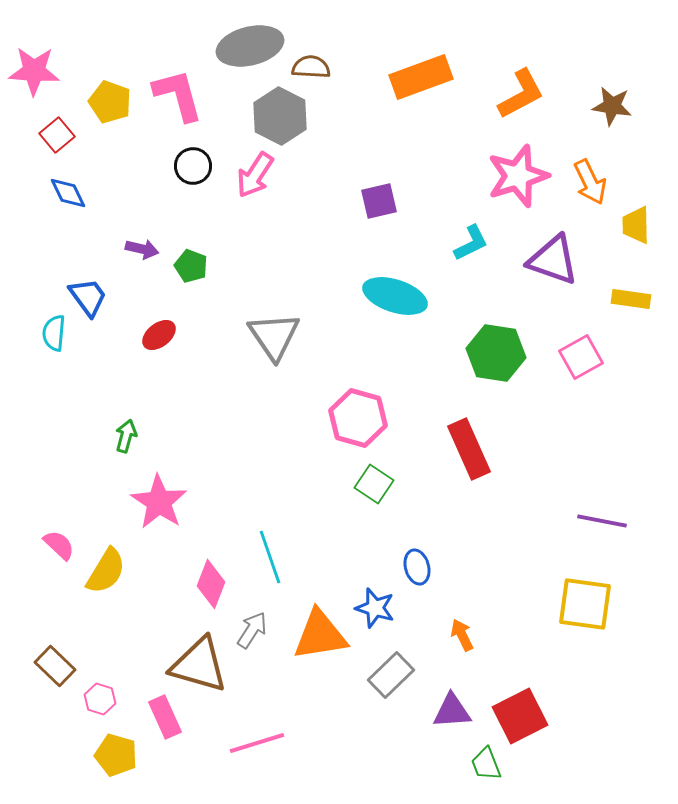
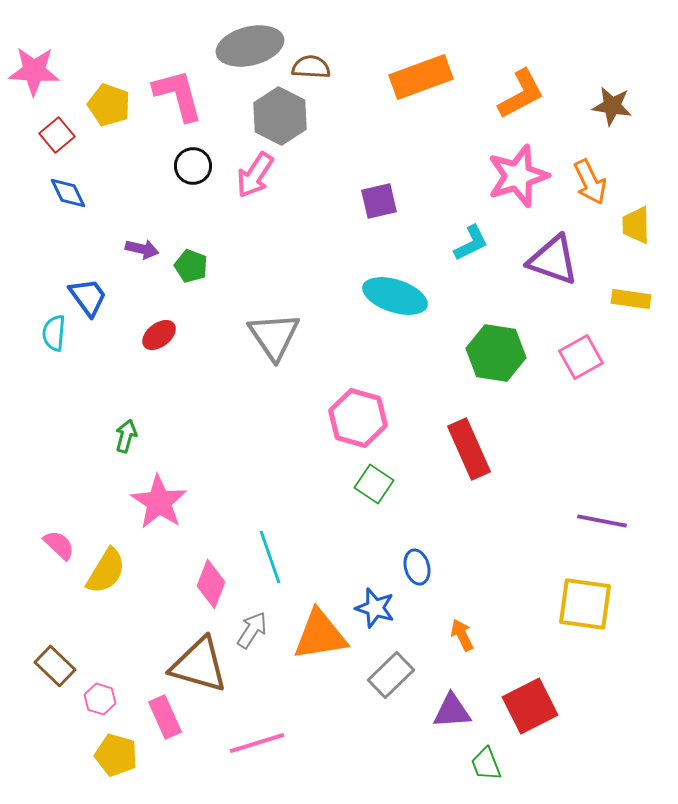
yellow pentagon at (110, 102): moved 1 px left, 3 px down
red square at (520, 716): moved 10 px right, 10 px up
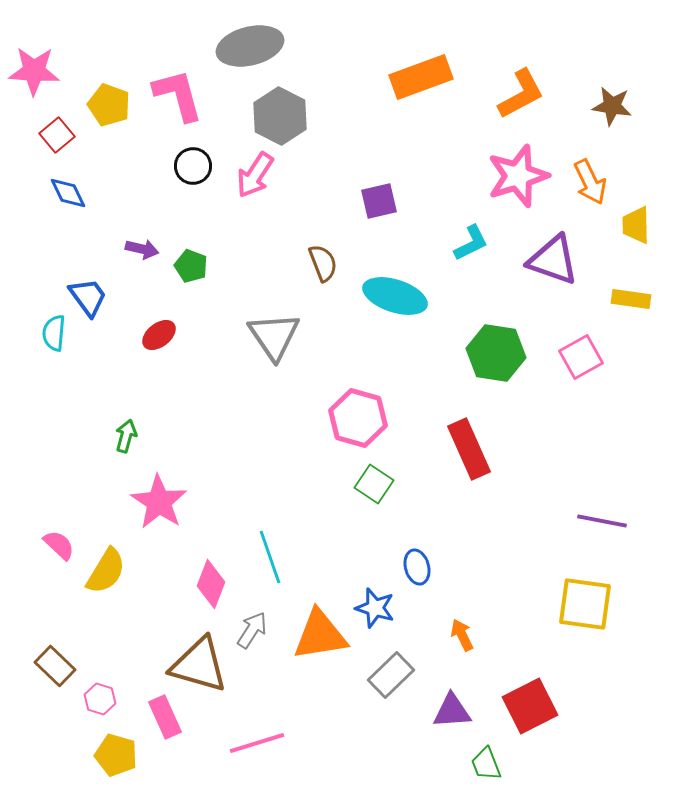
brown semicircle at (311, 67): moved 12 px right, 196 px down; rotated 66 degrees clockwise
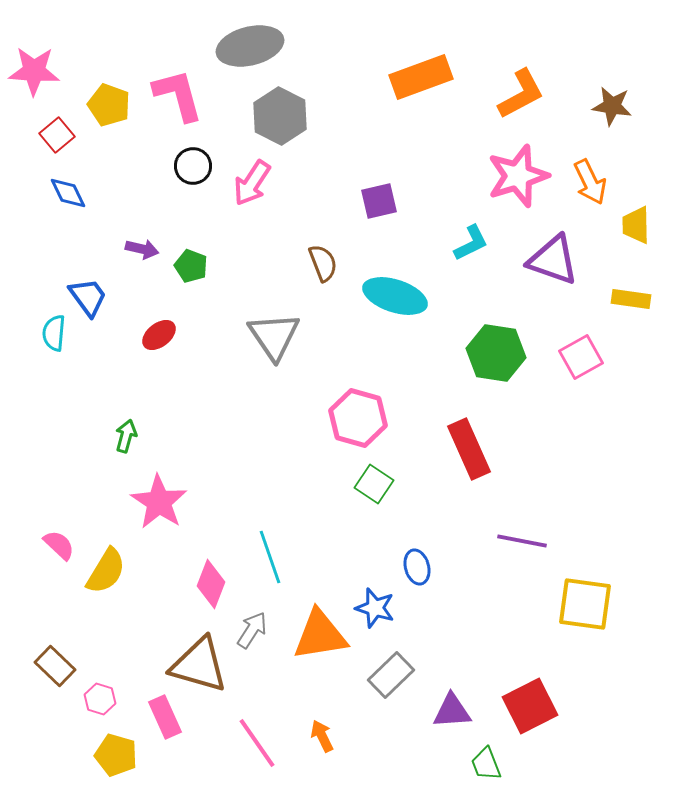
pink arrow at (255, 175): moved 3 px left, 8 px down
purple line at (602, 521): moved 80 px left, 20 px down
orange arrow at (462, 635): moved 140 px left, 101 px down
pink line at (257, 743): rotated 72 degrees clockwise
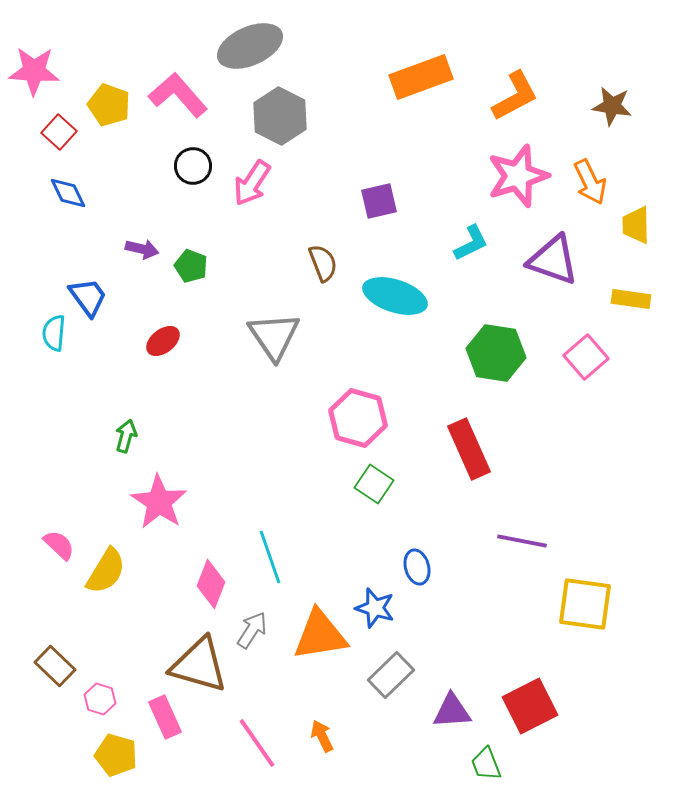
gray ellipse at (250, 46): rotated 10 degrees counterclockwise
orange L-shape at (521, 94): moved 6 px left, 2 px down
pink L-shape at (178, 95): rotated 26 degrees counterclockwise
red square at (57, 135): moved 2 px right, 3 px up; rotated 8 degrees counterclockwise
red ellipse at (159, 335): moved 4 px right, 6 px down
pink square at (581, 357): moved 5 px right; rotated 12 degrees counterclockwise
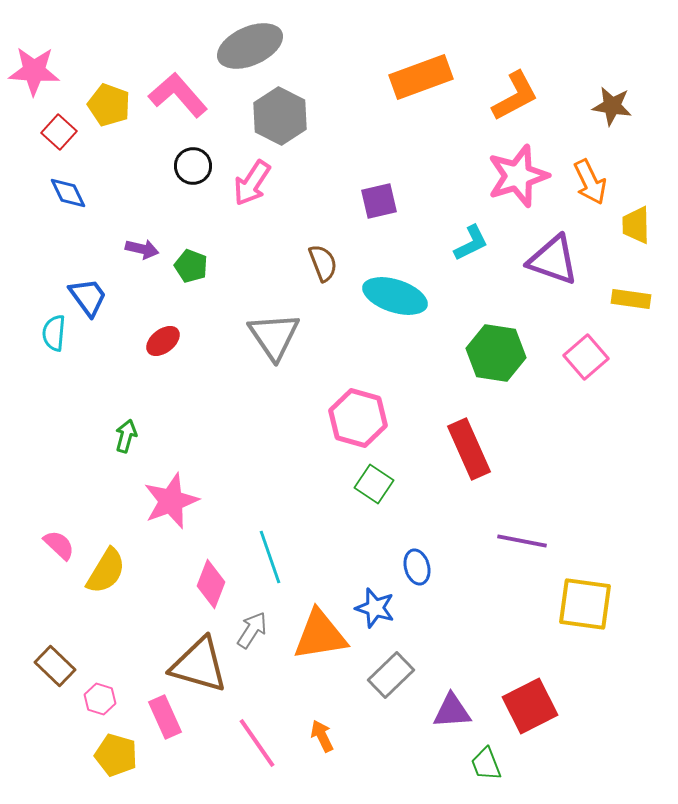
pink star at (159, 502): moved 12 px right, 1 px up; rotated 18 degrees clockwise
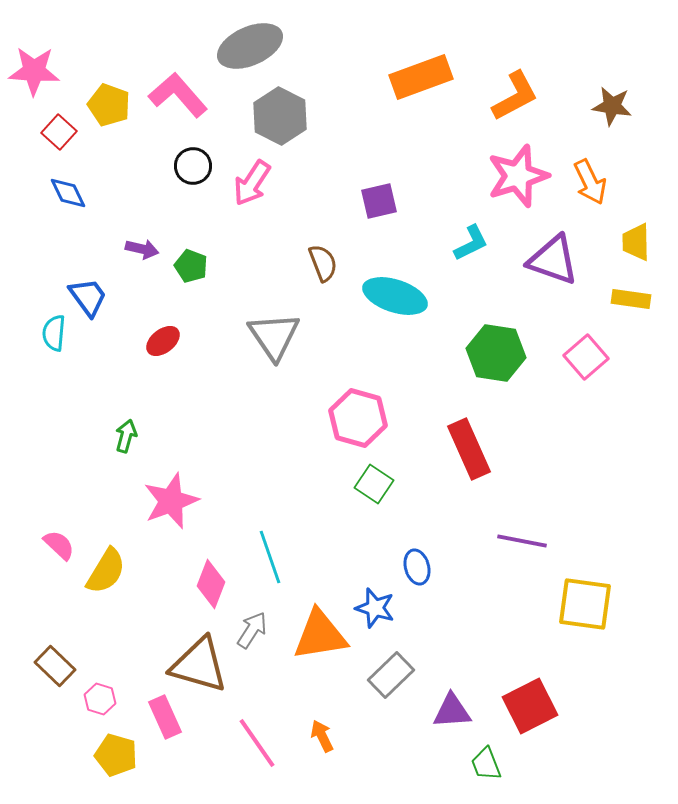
yellow trapezoid at (636, 225): moved 17 px down
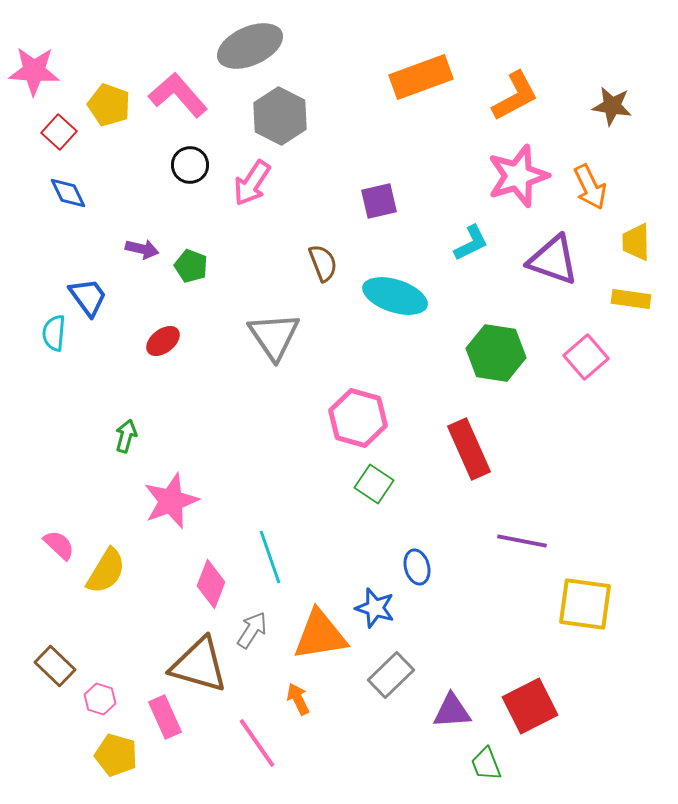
black circle at (193, 166): moved 3 px left, 1 px up
orange arrow at (590, 182): moved 5 px down
orange arrow at (322, 736): moved 24 px left, 37 px up
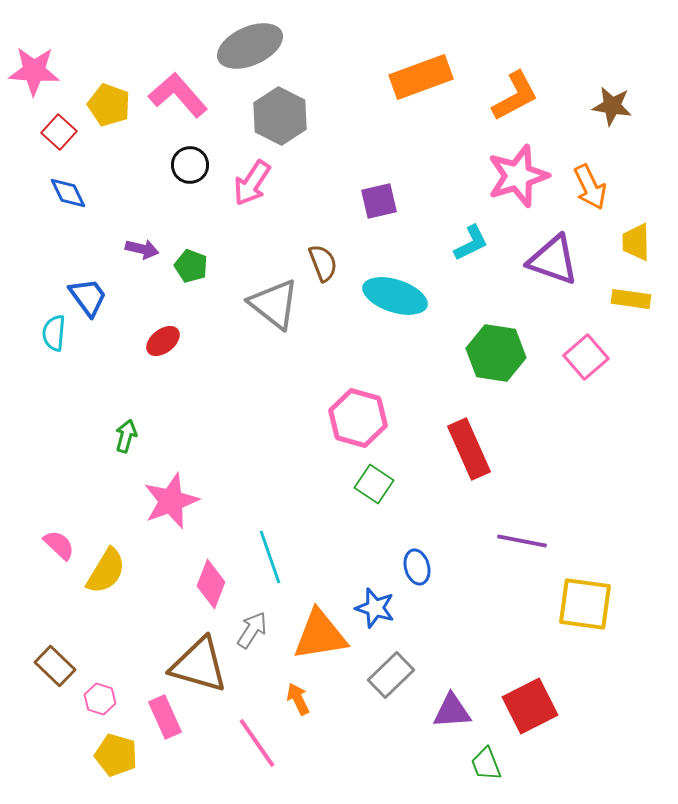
gray triangle at (274, 336): moved 32 px up; rotated 18 degrees counterclockwise
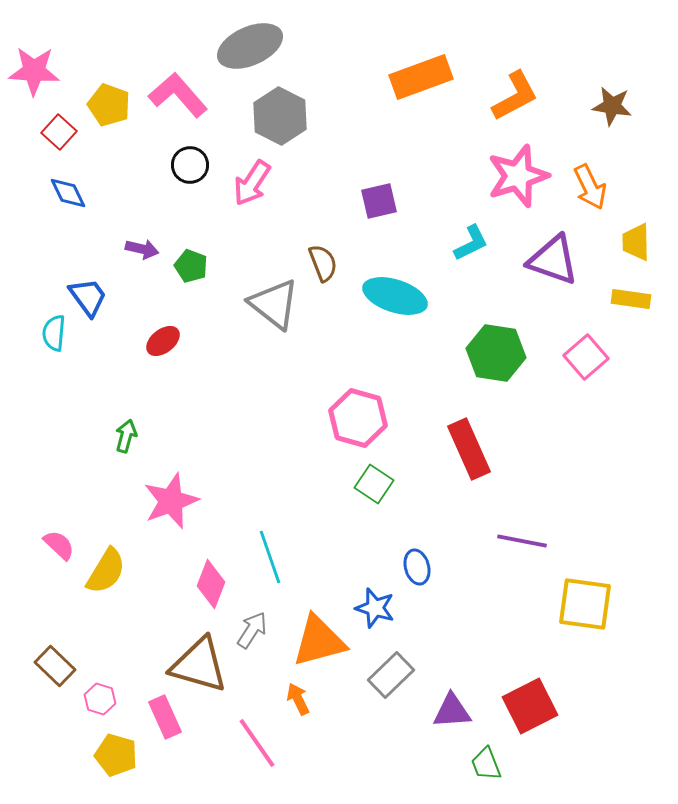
orange triangle at (320, 635): moved 1 px left, 6 px down; rotated 6 degrees counterclockwise
